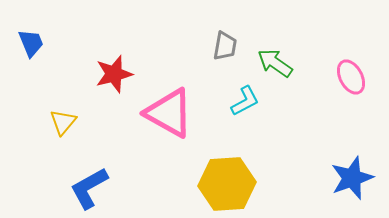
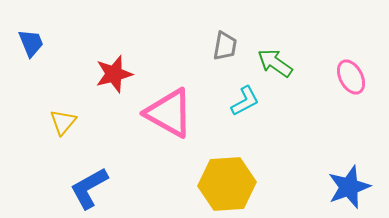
blue star: moved 3 px left, 9 px down
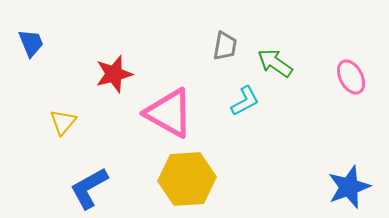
yellow hexagon: moved 40 px left, 5 px up
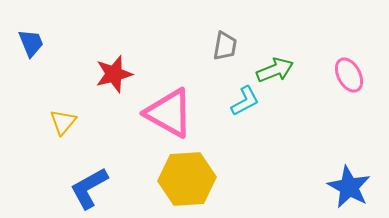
green arrow: moved 7 px down; rotated 123 degrees clockwise
pink ellipse: moved 2 px left, 2 px up
blue star: rotated 24 degrees counterclockwise
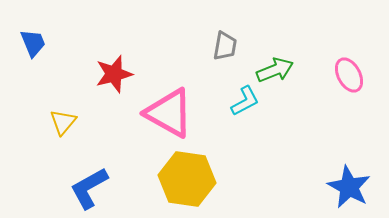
blue trapezoid: moved 2 px right
yellow hexagon: rotated 12 degrees clockwise
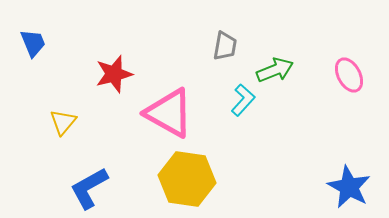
cyan L-shape: moved 2 px left, 1 px up; rotated 20 degrees counterclockwise
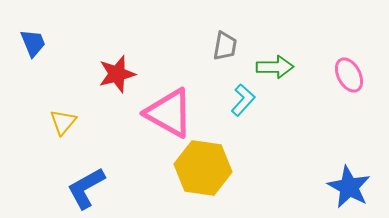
green arrow: moved 3 px up; rotated 21 degrees clockwise
red star: moved 3 px right
yellow hexagon: moved 16 px right, 11 px up
blue L-shape: moved 3 px left
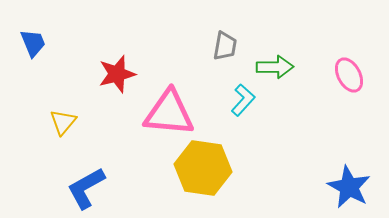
pink triangle: rotated 24 degrees counterclockwise
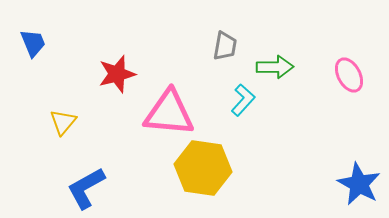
blue star: moved 10 px right, 3 px up
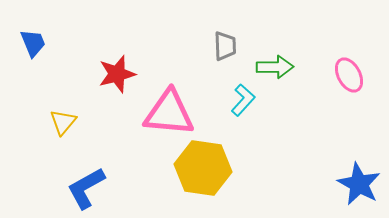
gray trapezoid: rotated 12 degrees counterclockwise
